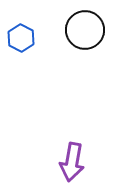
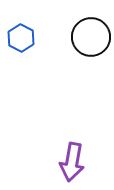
black circle: moved 6 px right, 7 px down
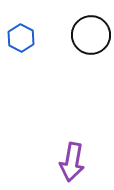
black circle: moved 2 px up
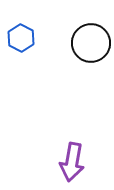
black circle: moved 8 px down
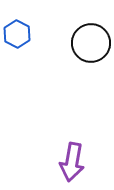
blue hexagon: moved 4 px left, 4 px up
